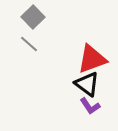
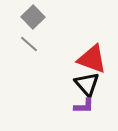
red triangle: rotated 40 degrees clockwise
black triangle: rotated 12 degrees clockwise
purple L-shape: moved 6 px left; rotated 55 degrees counterclockwise
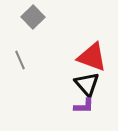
gray line: moved 9 px left, 16 px down; rotated 24 degrees clockwise
red triangle: moved 2 px up
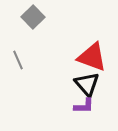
gray line: moved 2 px left
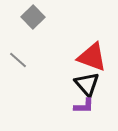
gray line: rotated 24 degrees counterclockwise
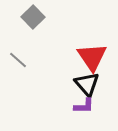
red triangle: rotated 36 degrees clockwise
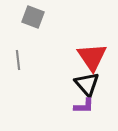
gray square: rotated 25 degrees counterclockwise
gray line: rotated 42 degrees clockwise
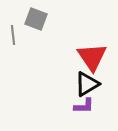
gray square: moved 3 px right, 2 px down
gray line: moved 5 px left, 25 px up
black triangle: rotated 40 degrees clockwise
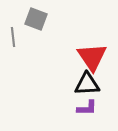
gray line: moved 2 px down
black triangle: rotated 28 degrees clockwise
purple L-shape: moved 3 px right, 2 px down
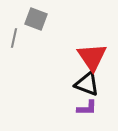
gray line: moved 1 px right, 1 px down; rotated 18 degrees clockwise
black triangle: rotated 24 degrees clockwise
